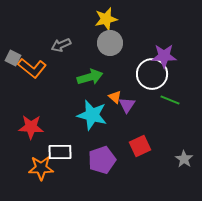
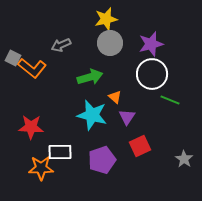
purple star: moved 13 px left, 12 px up; rotated 15 degrees counterclockwise
purple triangle: moved 12 px down
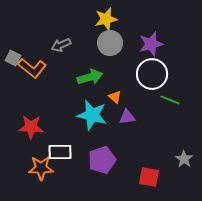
purple triangle: rotated 48 degrees clockwise
red square: moved 9 px right, 31 px down; rotated 35 degrees clockwise
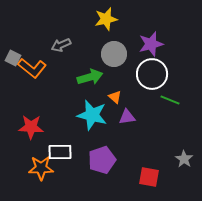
gray circle: moved 4 px right, 11 px down
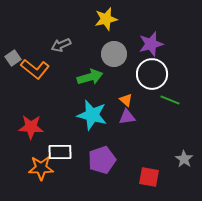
gray square: rotated 28 degrees clockwise
orange L-shape: moved 3 px right, 1 px down
orange triangle: moved 11 px right, 3 px down
